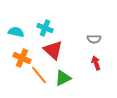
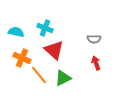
red triangle: moved 1 px right
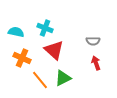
gray semicircle: moved 1 px left, 2 px down
orange line: moved 1 px right, 5 px down
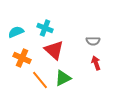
cyan semicircle: rotated 35 degrees counterclockwise
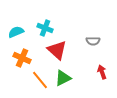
red triangle: moved 3 px right
red arrow: moved 6 px right, 9 px down
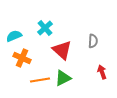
cyan cross: rotated 28 degrees clockwise
cyan semicircle: moved 2 px left, 4 px down
gray semicircle: rotated 88 degrees counterclockwise
red triangle: moved 5 px right
orange line: rotated 60 degrees counterclockwise
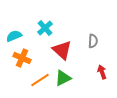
orange line: rotated 24 degrees counterclockwise
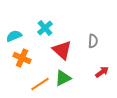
red arrow: rotated 72 degrees clockwise
orange line: moved 4 px down
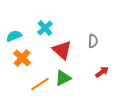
orange cross: rotated 18 degrees clockwise
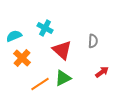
cyan cross: rotated 21 degrees counterclockwise
